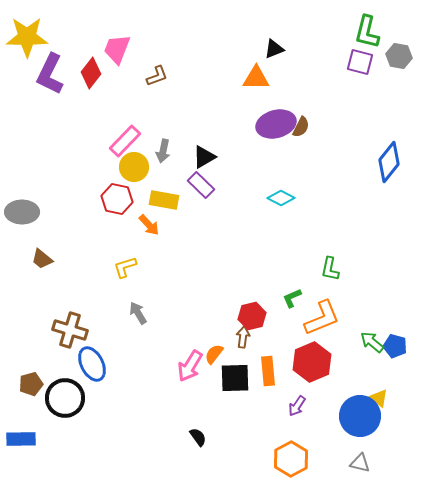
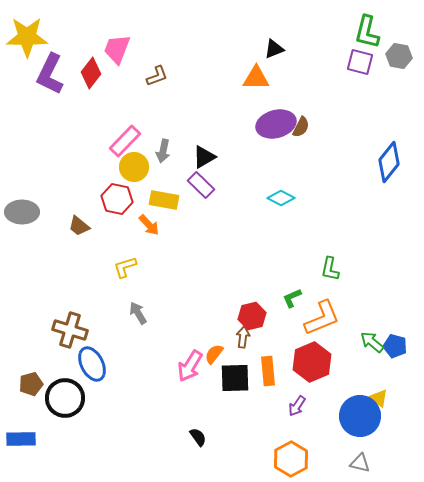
brown trapezoid at (42, 259): moved 37 px right, 33 px up
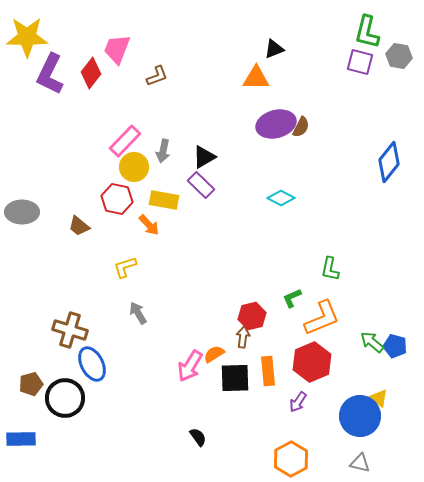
orange semicircle at (214, 354): rotated 20 degrees clockwise
purple arrow at (297, 406): moved 1 px right, 4 px up
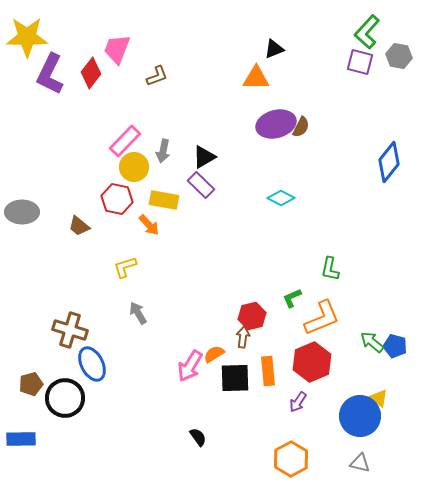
green L-shape at (367, 32): rotated 28 degrees clockwise
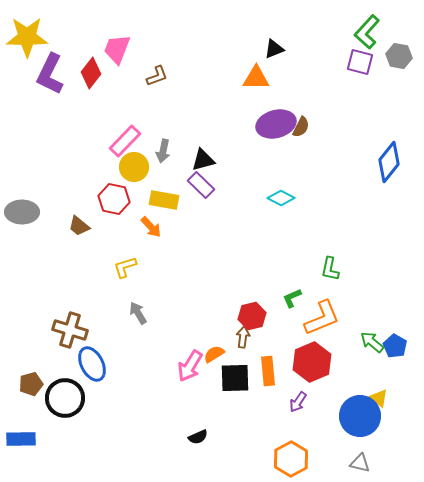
black triangle at (204, 157): moved 1 px left, 3 px down; rotated 15 degrees clockwise
red hexagon at (117, 199): moved 3 px left
orange arrow at (149, 225): moved 2 px right, 2 px down
blue pentagon at (395, 346): rotated 15 degrees clockwise
black semicircle at (198, 437): rotated 102 degrees clockwise
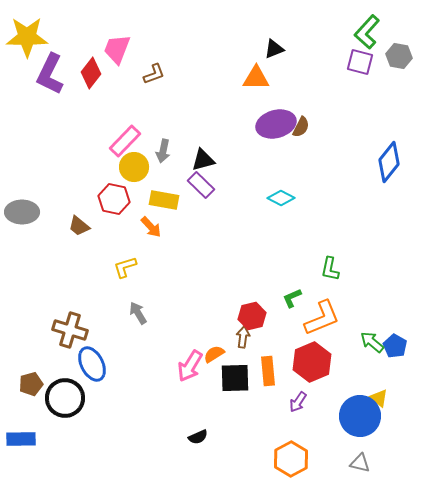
brown L-shape at (157, 76): moved 3 px left, 2 px up
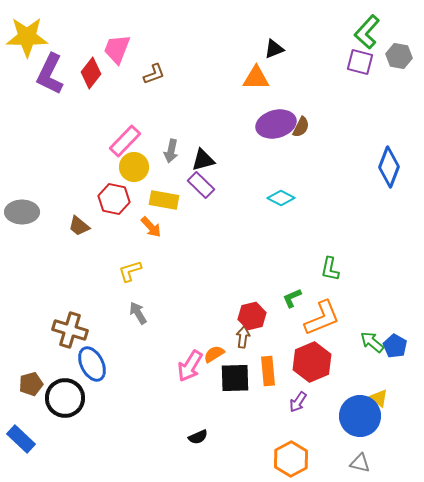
gray arrow at (163, 151): moved 8 px right
blue diamond at (389, 162): moved 5 px down; rotated 18 degrees counterclockwise
yellow L-shape at (125, 267): moved 5 px right, 4 px down
blue rectangle at (21, 439): rotated 44 degrees clockwise
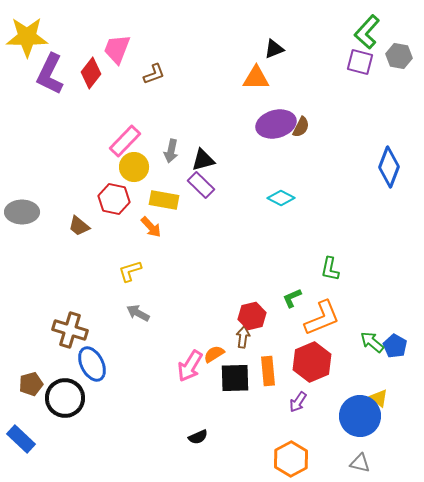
gray arrow at (138, 313): rotated 30 degrees counterclockwise
